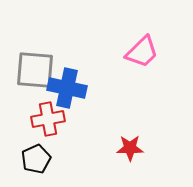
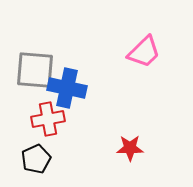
pink trapezoid: moved 2 px right
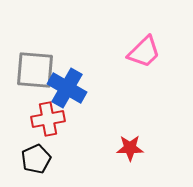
blue cross: rotated 18 degrees clockwise
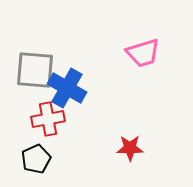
pink trapezoid: moved 1 px left, 1 px down; rotated 27 degrees clockwise
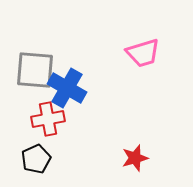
red star: moved 5 px right, 10 px down; rotated 16 degrees counterclockwise
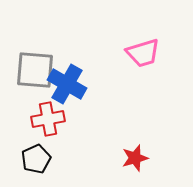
blue cross: moved 4 px up
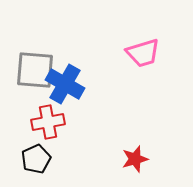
blue cross: moved 2 px left
red cross: moved 3 px down
red star: moved 1 px down
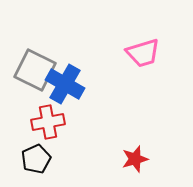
gray square: rotated 21 degrees clockwise
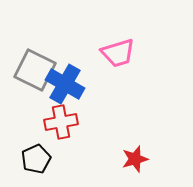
pink trapezoid: moved 25 px left
red cross: moved 13 px right
